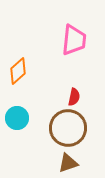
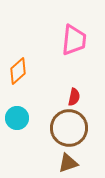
brown circle: moved 1 px right
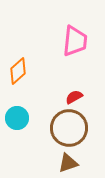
pink trapezoid: moved 1 px right, 1 px down
red semicircle: rotated 132 degrees counterclockwise
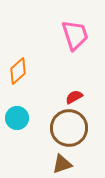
pink trapezoid: moved 6 px up; rotated 24 degrees counterclockwise
brown triangle: moved 6 px left, 1 px down
